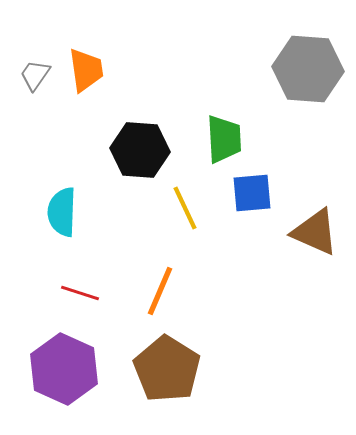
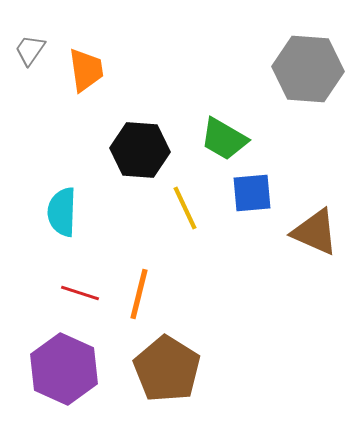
gray trapezoid: moved 5 px left, 25 px up
green trapezoid: rotated 123 degrees clockwise
orange line: moved 21 px left, 3 px down; rotated 9 degrees counterclockwise
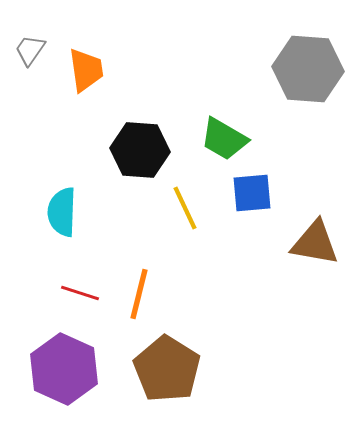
brown triangle: moved 11 px down; rotated 14 degrees counterclockwise
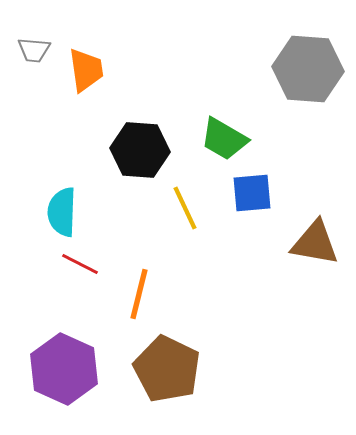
gray trapezoid: moved 4 px right; rotated 120 degrees counterclockwise
red line: moved 29 px up; rotated 9 degrees clockwise
brown pentagon: rotated 6 degrees counterclockwise
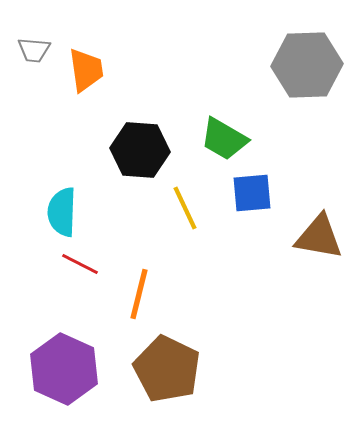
gray hexagon: moved 1 px left, 4 px up; rotated 6 degrees counterclockwise
brown triangle: moved 4 px right, 6 px up
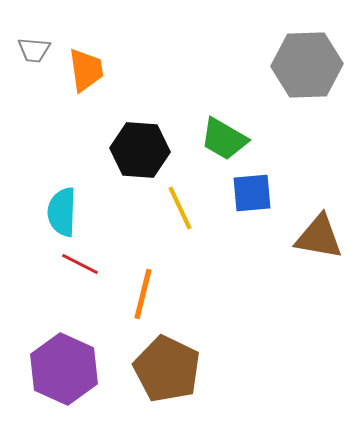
yellow line: moved 5 px left
orange line: moved 4 px right
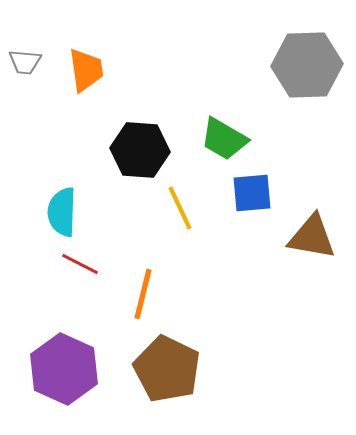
gray trapezoid: moved 9 px left, 12 px down
brown triangle: moved 7 px left
